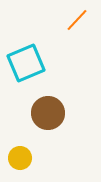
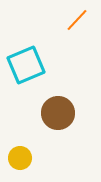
cyan square: moved 2 px down
brown circle: moved 10 px right
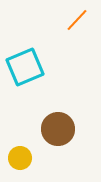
cyan square: moved 1 px left, 2 px down
brown circle: moved 16 px down
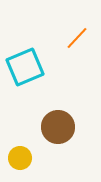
orange line: moved 18 px down
brown circle: moved 2 px up
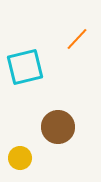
orange line: moved 1 px down
cyan square: rotated 9 degrees clockwise
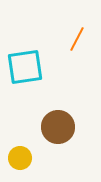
orange line: rotated 15 degrees counterclockwise
cyan square: rotated 6 degrees clockwise
